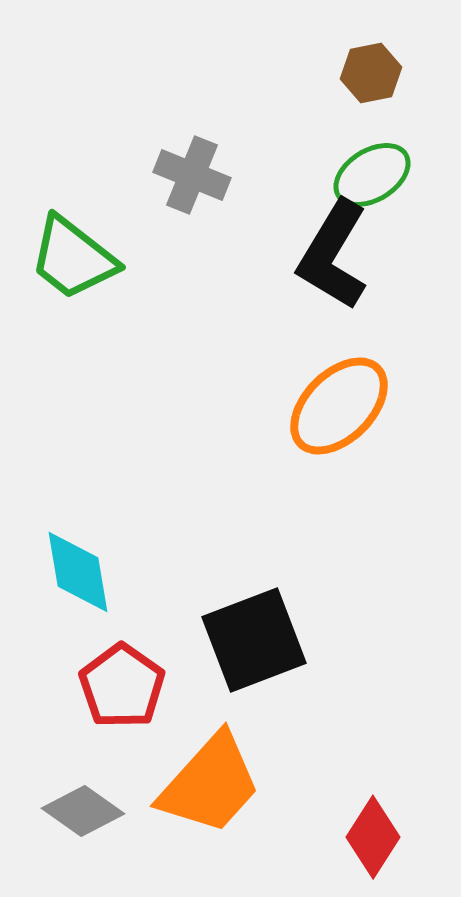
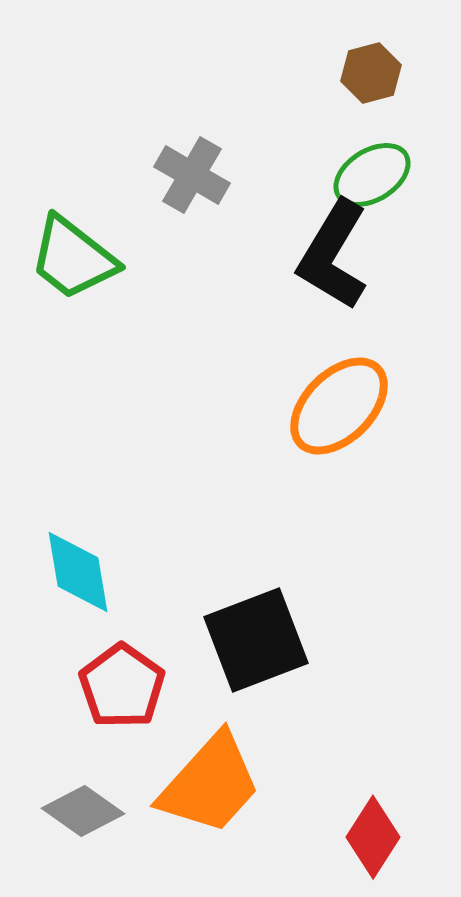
brown hexagon: rotated 4 degrees counterclockwise
gray cross: rotated 8 degrees clockwise
black square: moved 2 px right
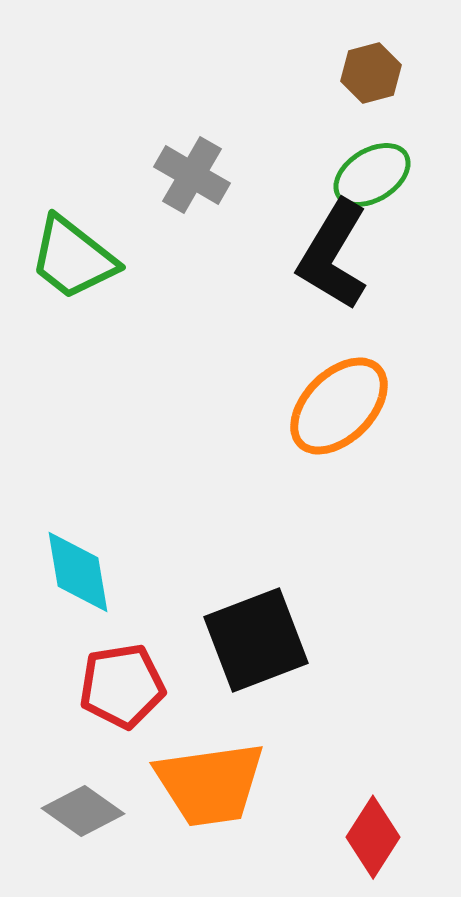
red pentagon: rotated 28 degrees clockwise
orange trapezoid: rotated 40 degrees clockwise
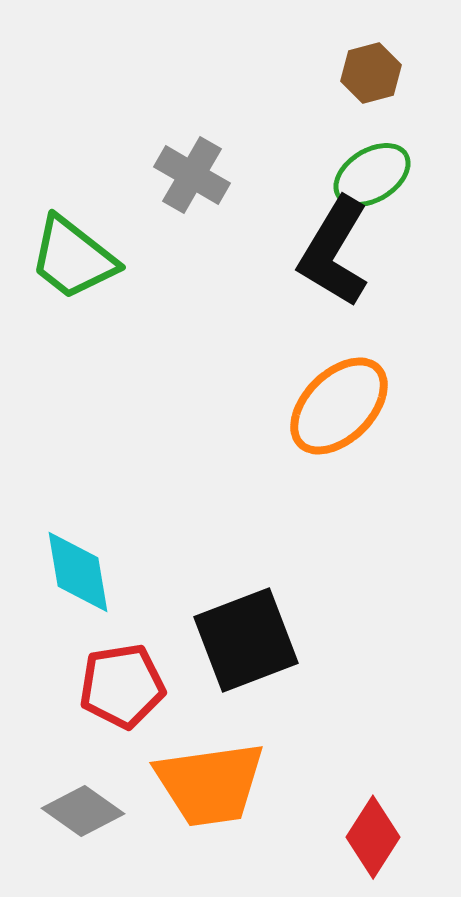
black L-shape: moved 1 px right, 3 px up
black square: moved 10 px left
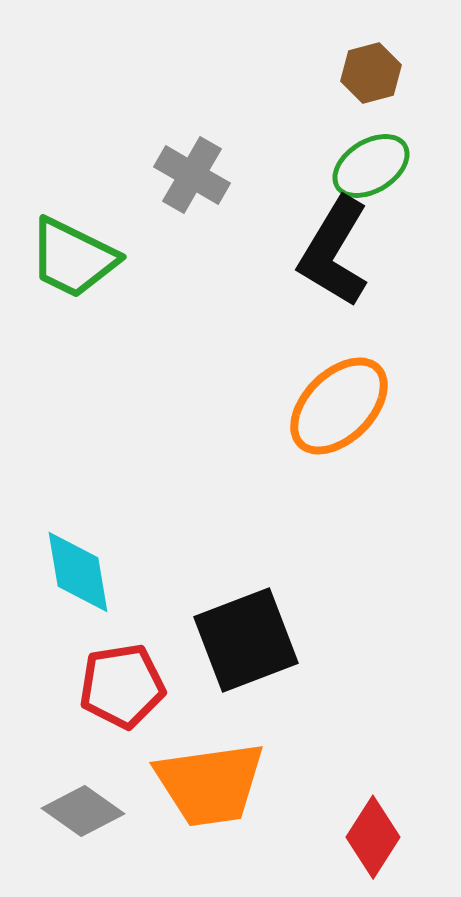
green ellipse: moved 1 px left, 9 px up
green trapezoid: rotated 12 degrees counterclockwise
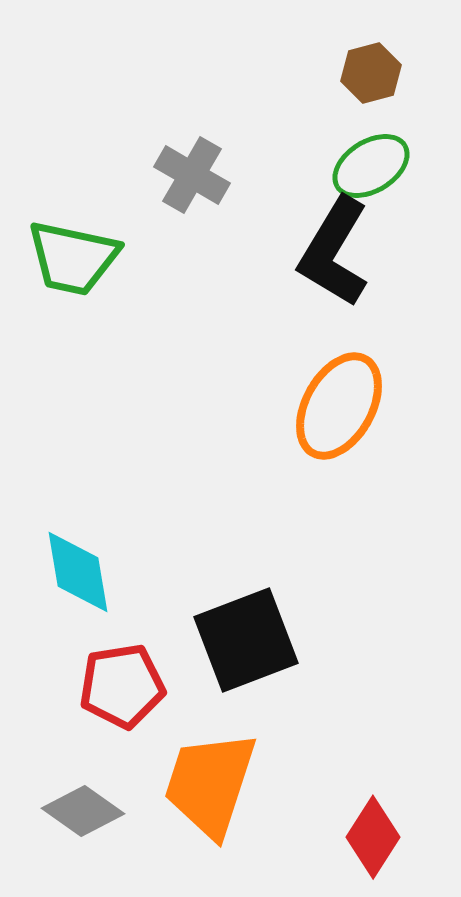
green trapezoid: rotated 14 degrees counterclockwise
orange ellipse: rotated 16 degrees counterclockwise
orange trapezoid: rotated 116 degrees clockwise
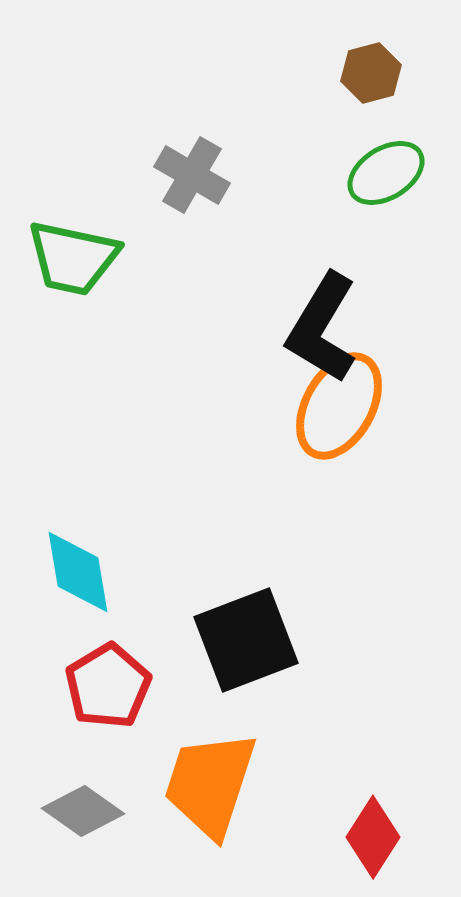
green ellipse: moved 15 px right, 7 px down
black L-shape: moved 12 px left, 76 px down
red pentagon: moved 14 px left; rotated 22 degrees counterclockwise
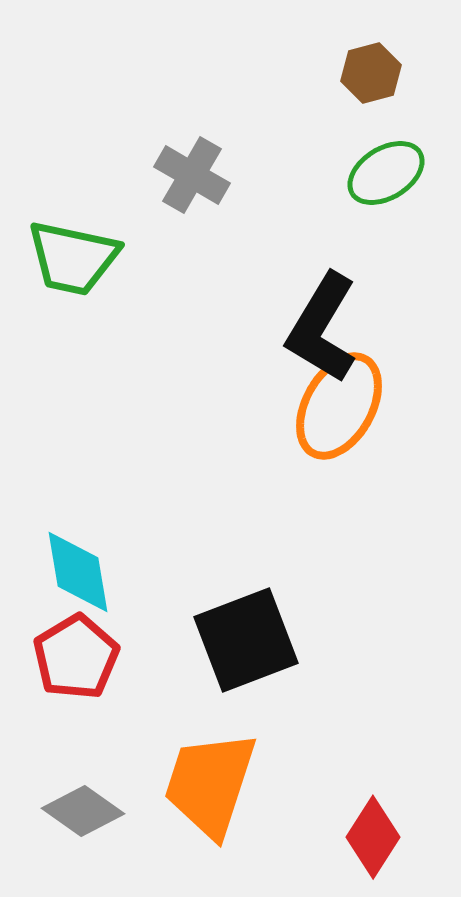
red pentagon: moved 32 px left, 29 px up
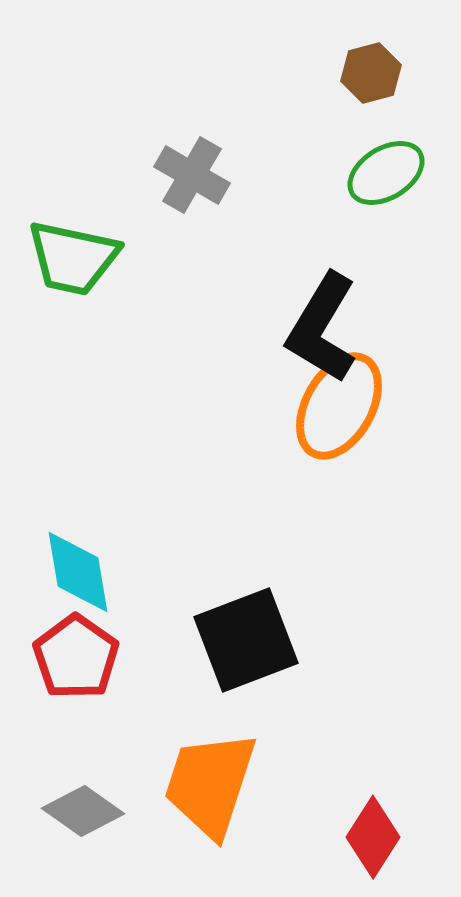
red pentagon: rotated 6 degrees counterclockwise
